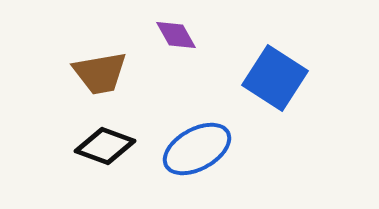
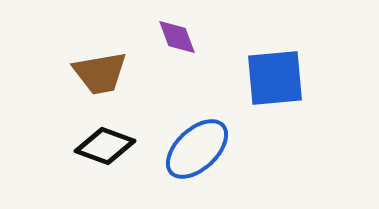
purple diamond: moved 1 px right, 2 px down; rotated 9 degrees clockwise
blue square: rotated 38 degrees counterclockwise
blue ellipse: rotated 14 degrees counterclockwise
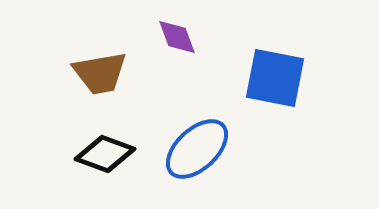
blue square: rotated 16 degrees clockwise
black diamond: moved 8 px down
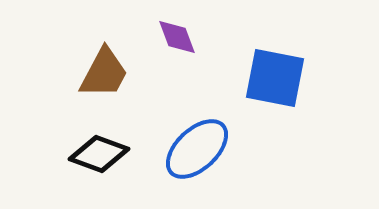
brown trapezoid: moved 4 px right; rotated 52 degrees counterclockwise
black diamond: moved 6 px left
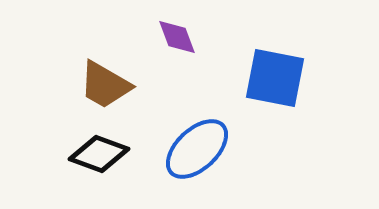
brown trapezoid: moved 1 px right, 12 px down; rotated 92 degrees clockwise
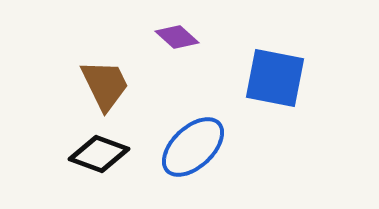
purple diamond: rotated 27 degrees counterclockwise
brown trapezoid: rotated 146 degrees counterclockwise
blue ellipse: moved 4 px left, 2 px up
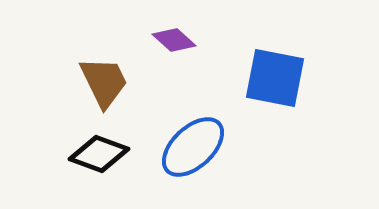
purple diamond: moved 3 px left, 3 px down
brown trapezoid: moved 1 px left, 3 px up
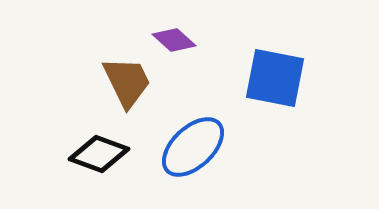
brown trapezoid: moved 23 px right
